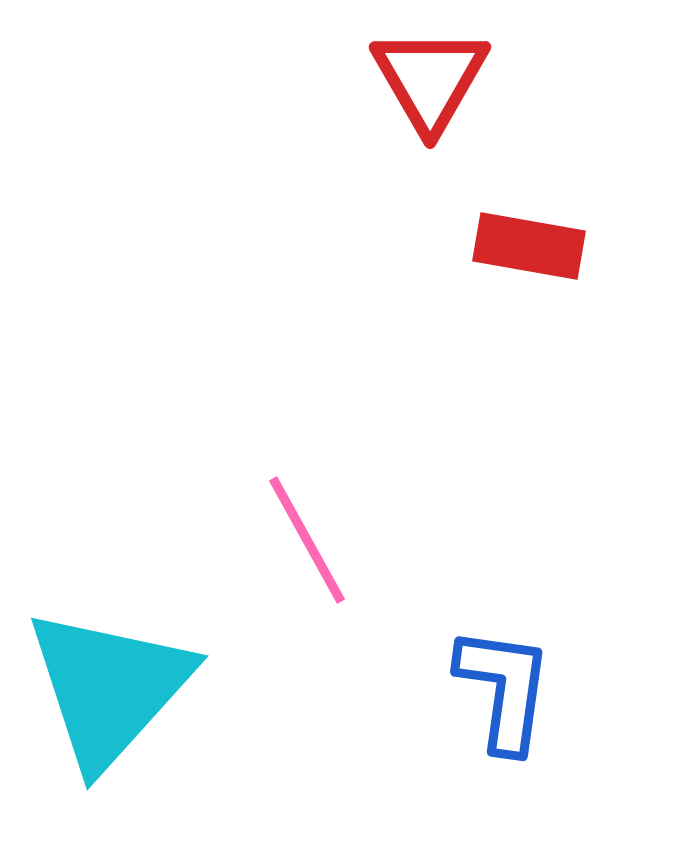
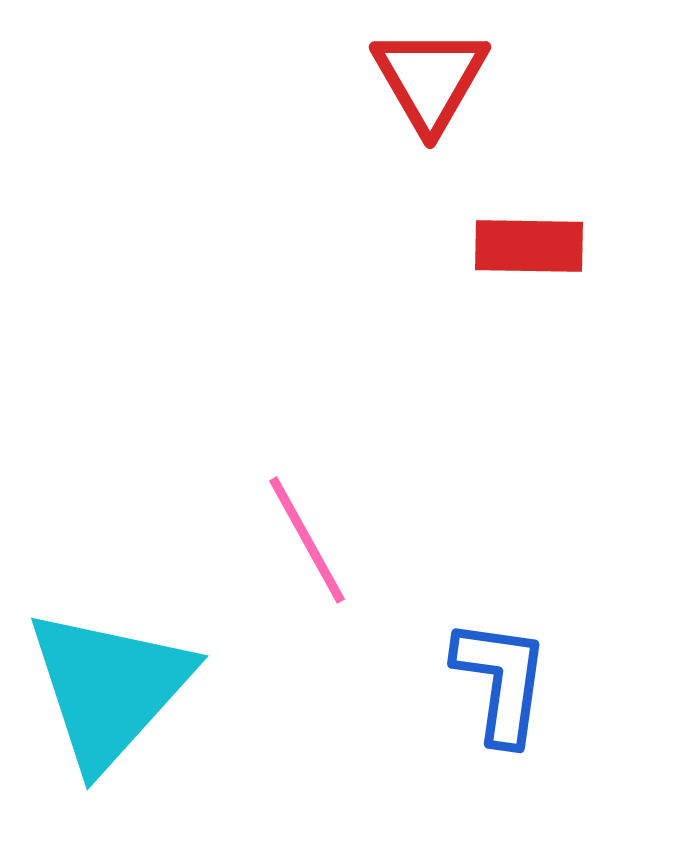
red rectangle: rotated 9 degrees counterclockwise
blue L-shape: moved 3 px left, 8 px up
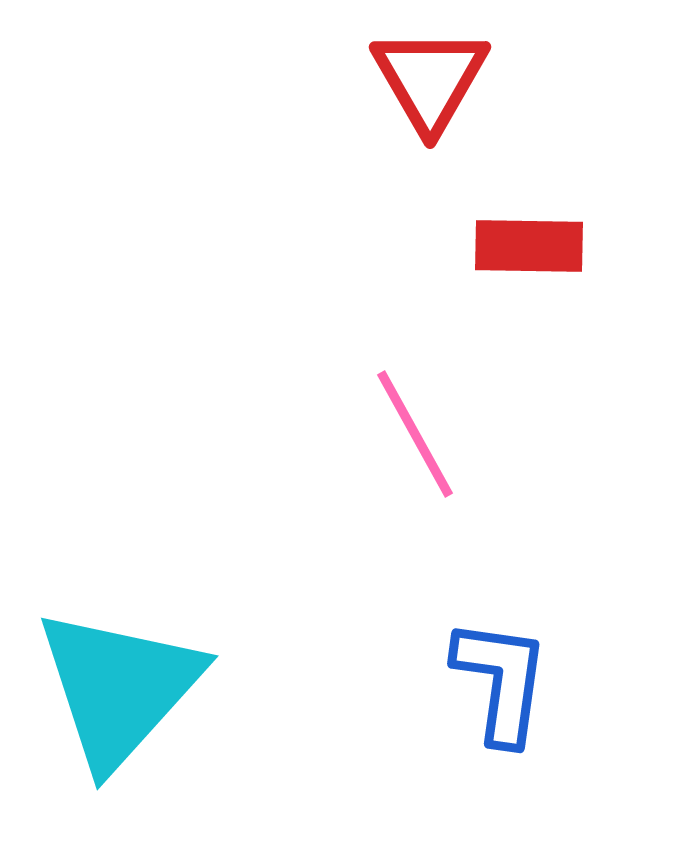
pink line: moved 108 px right, 106 px up
cyan triangle: moved 10 px right
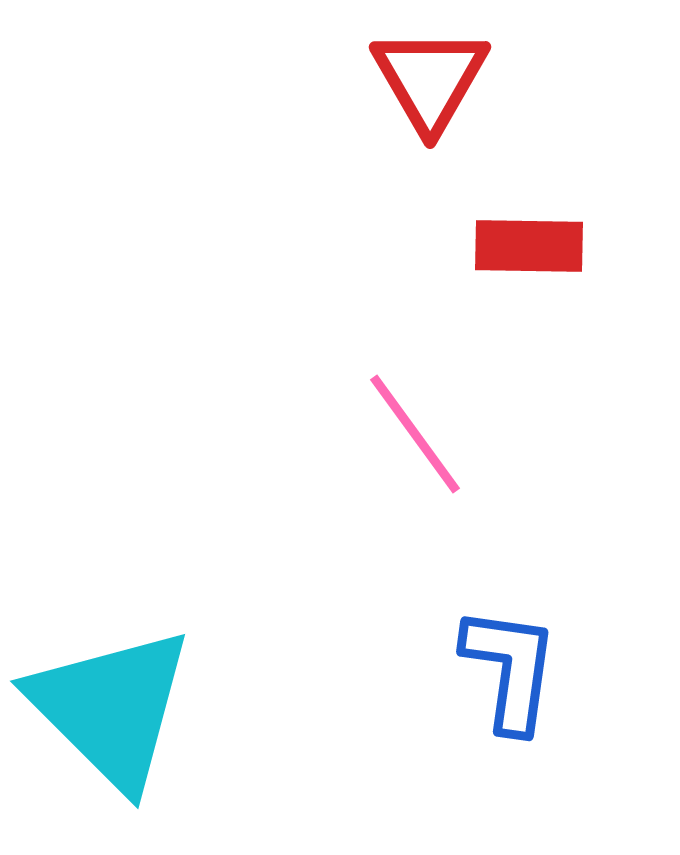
pink line: rotated 7 degrees counterclockwise
blue L-shape: moved 9 px right, 12 px up
cyan triangle: moved 8 px left, 20 px down; rotated 27 degrees counterclockwise
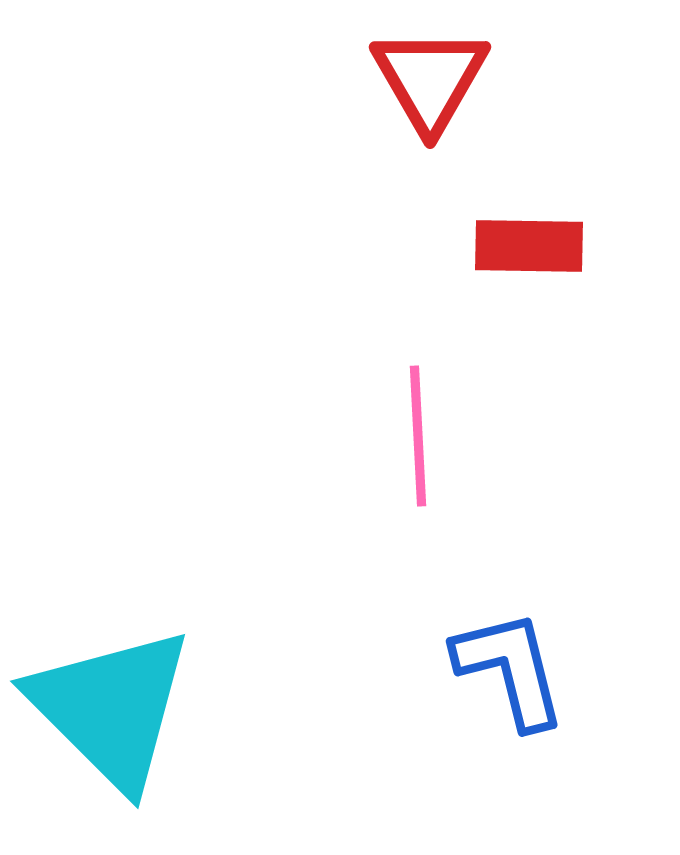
pink line: moved 3 px right, 2 px down; rotated 33 degrees clockwise
blue L-shape: rotated 22 degrees counterclockwise
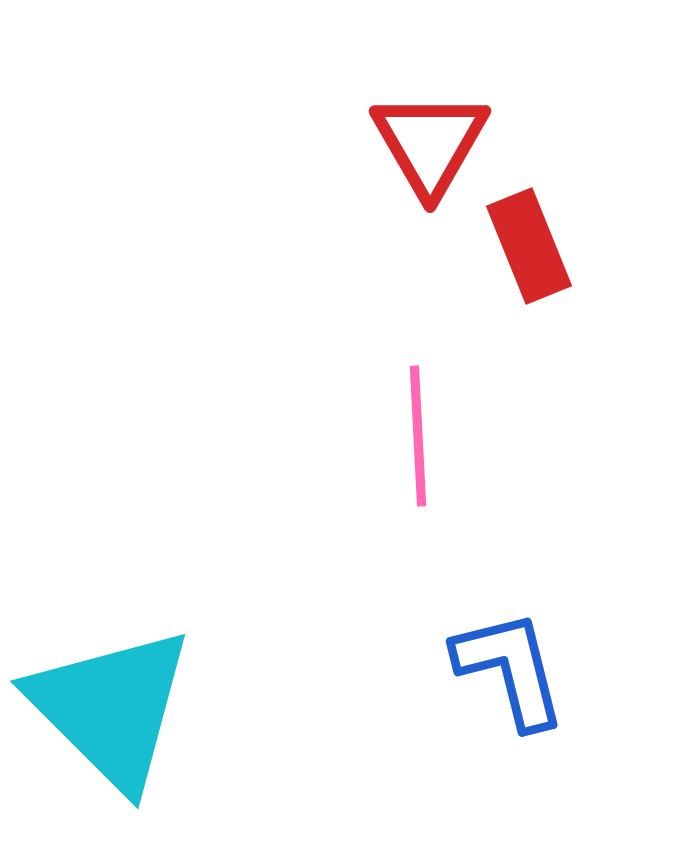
red triangle: moved 64 px down
red rectangle: rotated 67 degrees clockwise
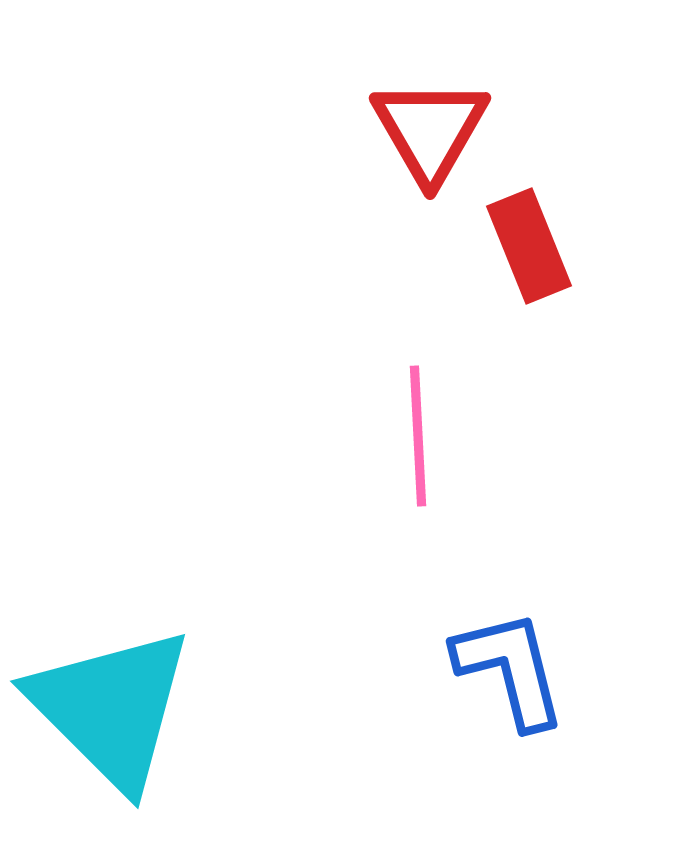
red triangle: moved 13 px up
